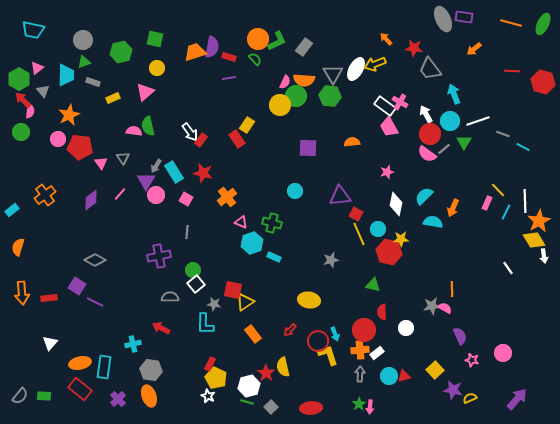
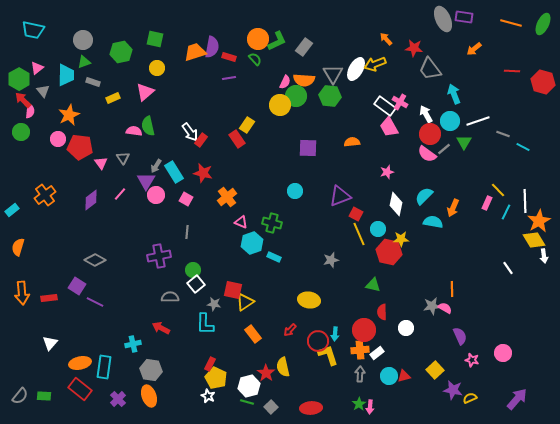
purple triangle at (340, 196): rotated 15 degrees counterclockwise
cyan arrow at (335, 334): rotated 24 degrees clockwise
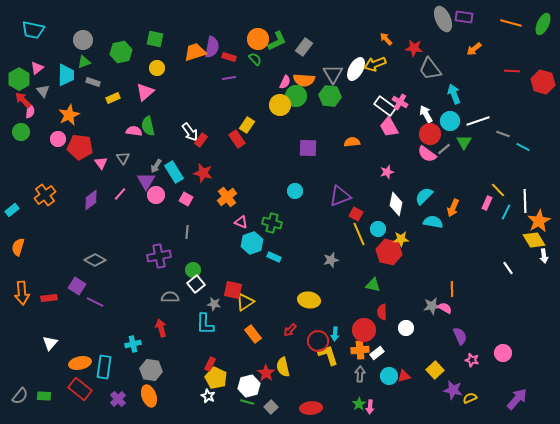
red arrow at (161, 328): rotated 48 degrees clockwise
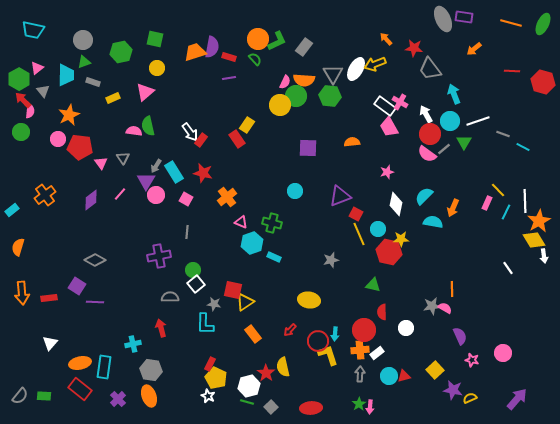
purple line at (95, 302): rotated 24 degrees counterclockwise
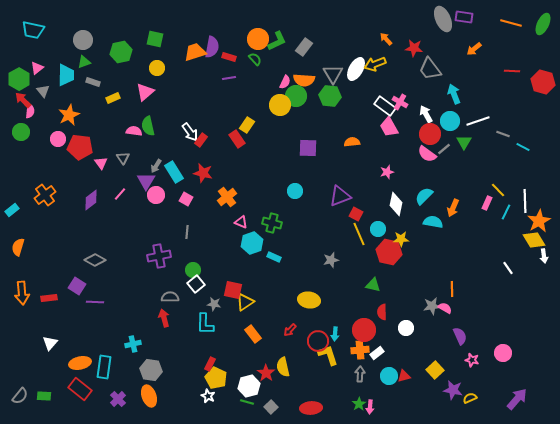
red arrow at (161, 328): moved 3 px right, 10 px up
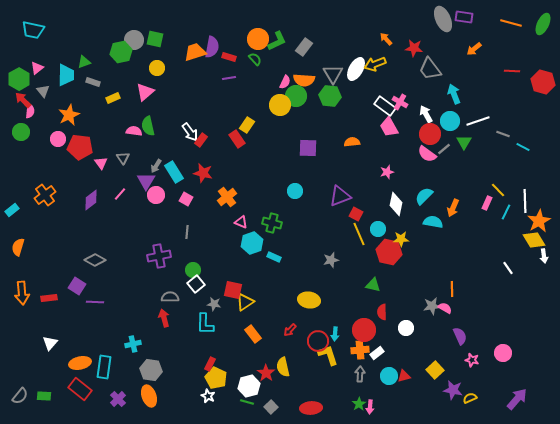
gray circle at (83, 40): moved 51 px right
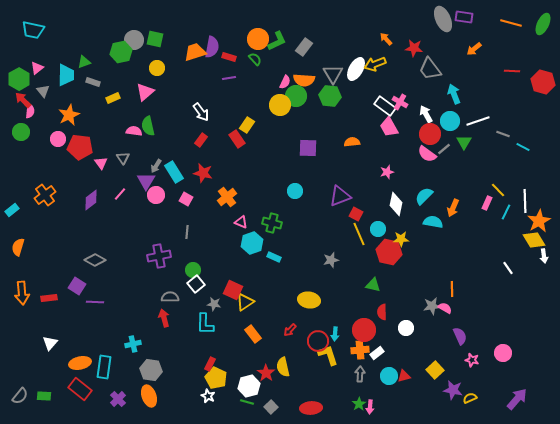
white arrow at (190, 132): moved 11 px right, 20 px up
red square at (233, 290): rotated 12 degrees clockwise
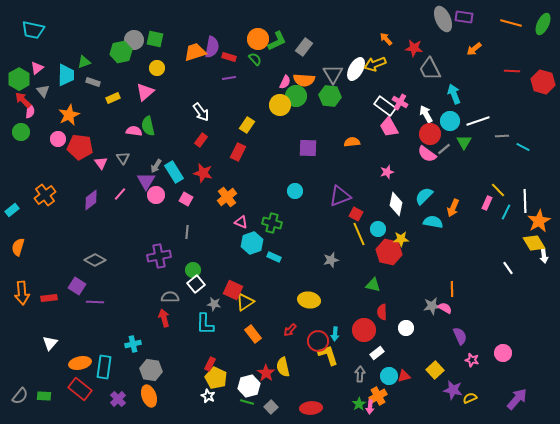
gray trapezoid at (430, 69): rotated 10 degrees clockwise
gray line at (503, 134): moved 1 px left, 2 px down; rotated 24 degrees counterclockwise
red rectangle at (237, 139): moved 1 px right, 13 px down; rotated 60 degrees clockwise
yellow diamond at (534, 240): moved 3 px down
orange cross at (360, 350): moved 18 px right, 46 px down; rotated 24 degrees counterclockwise
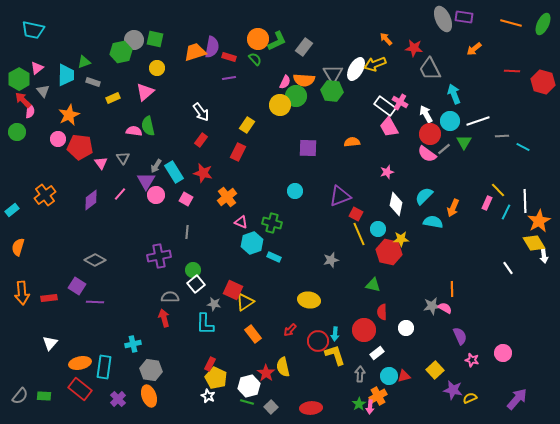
green hexagon at (330, 96): moved 2 px right, 5 px up
green circle at (21, 132): moved 4 px left
yellow L-shape at (328, 355): moved 7 px right
